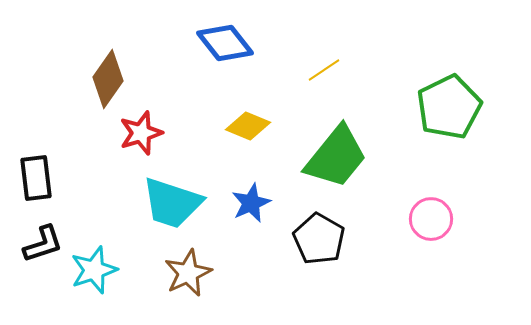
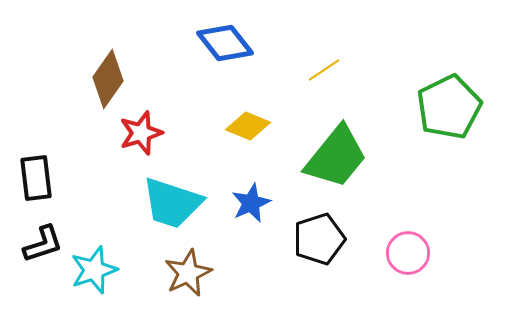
pink circle: moved 23 px left, 34 px down
black pentagon: rotated 24 degrees clockwise
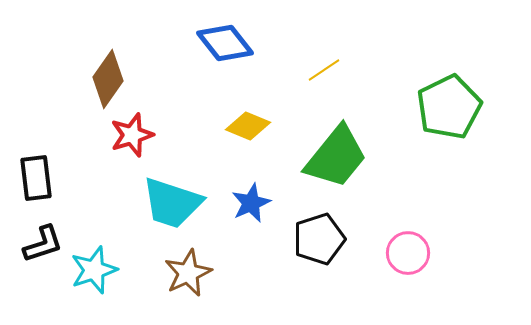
red star: moved 9 px left, 2 px down
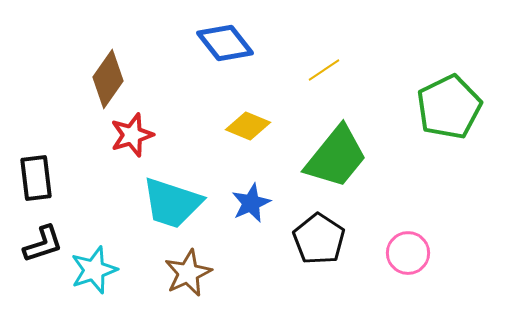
black pentagon: rotated 21 degrees counterclockwise
